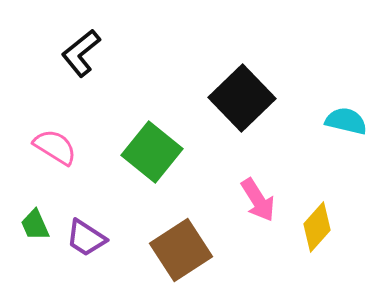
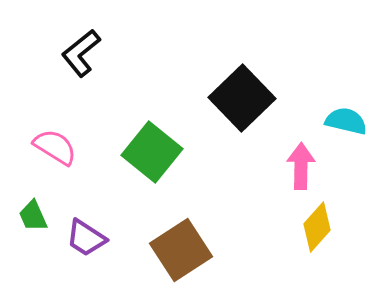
pink arrow: moved 43 px right, 34 px up; rotated 147 degrees counterclockwise
green trapezoid: moved 2 px left, 9 px up
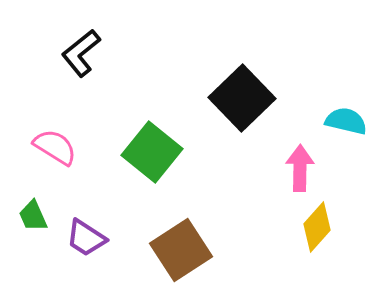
pink arrow: moved 1 px left, 2 px down
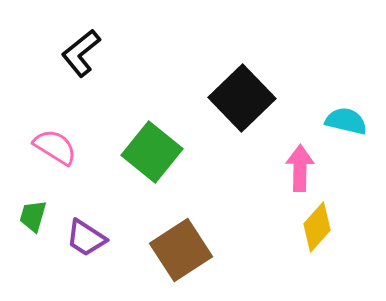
green trapezoid: rotated 40 degrees clockwise
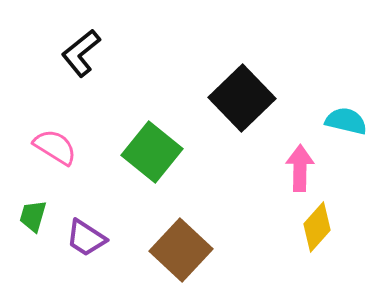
brown square: rotated 14 degrees counterclockwise
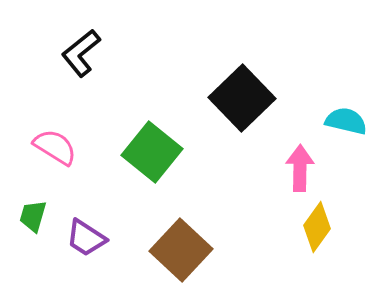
yellow diamond: rotated 6 degrees counterclockwise
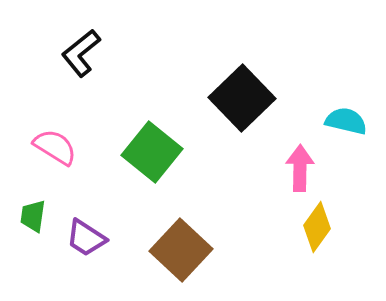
green trapezoid: rotated 8 degrees counterclockwise
